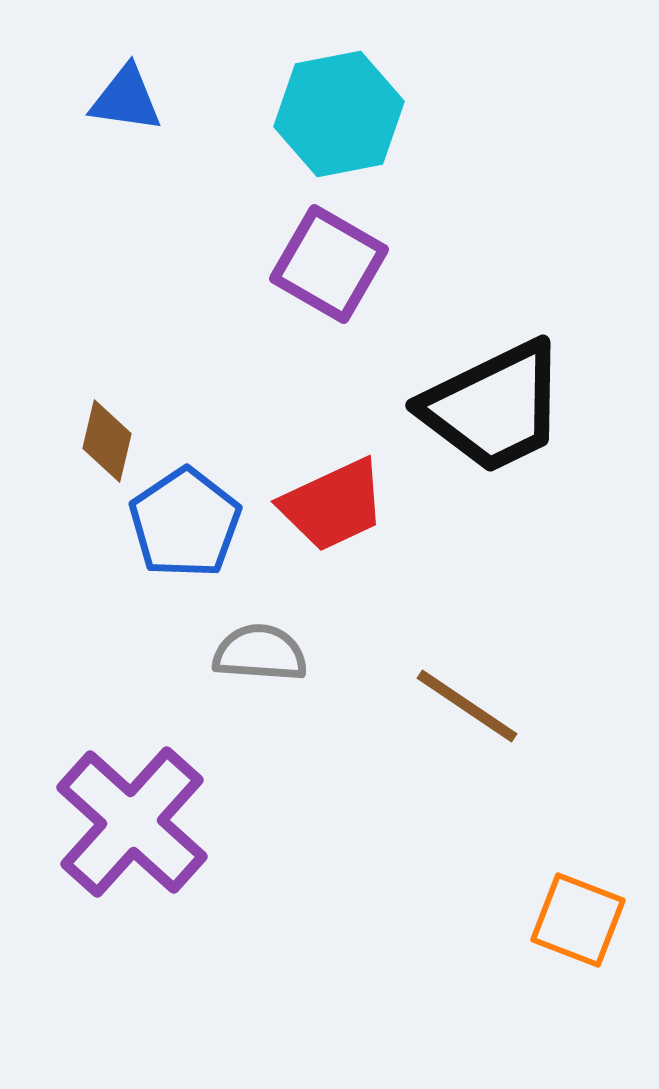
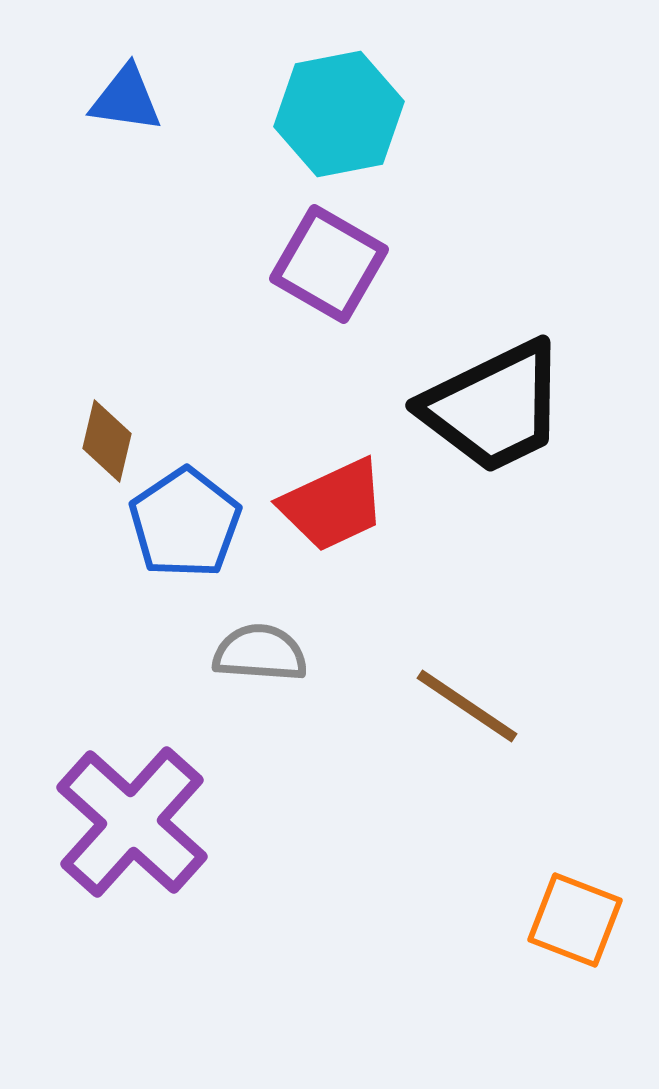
orange square: moved 3 px left
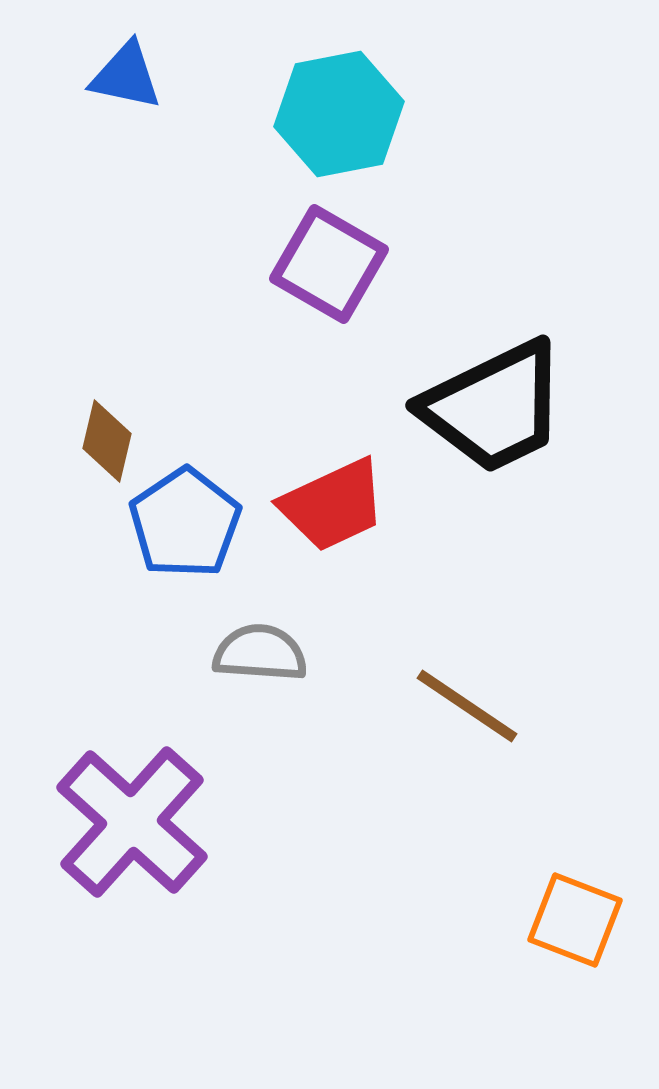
blue triangle: moved 23 px up; rotated 4 degrees clockwise
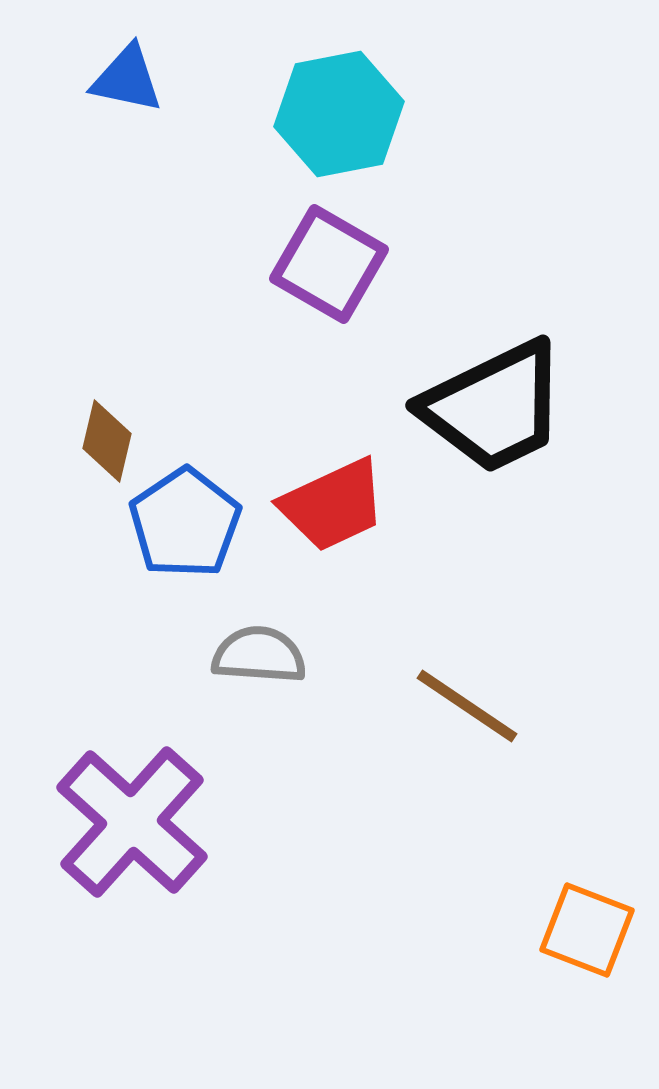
blue triangle: moved 1 px right, 3 px down
gray semicircle: moved 1 px left, 2 px down
orange square: moved 12 px right, 10 px down
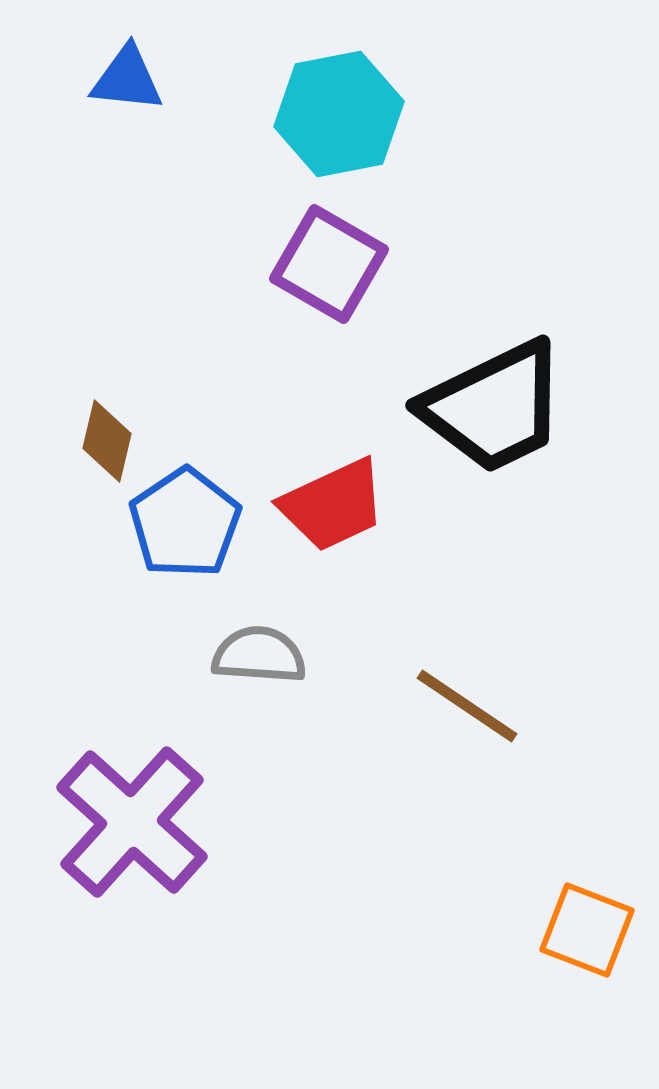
blue triangle: rotated 6 degrees counterclockwise
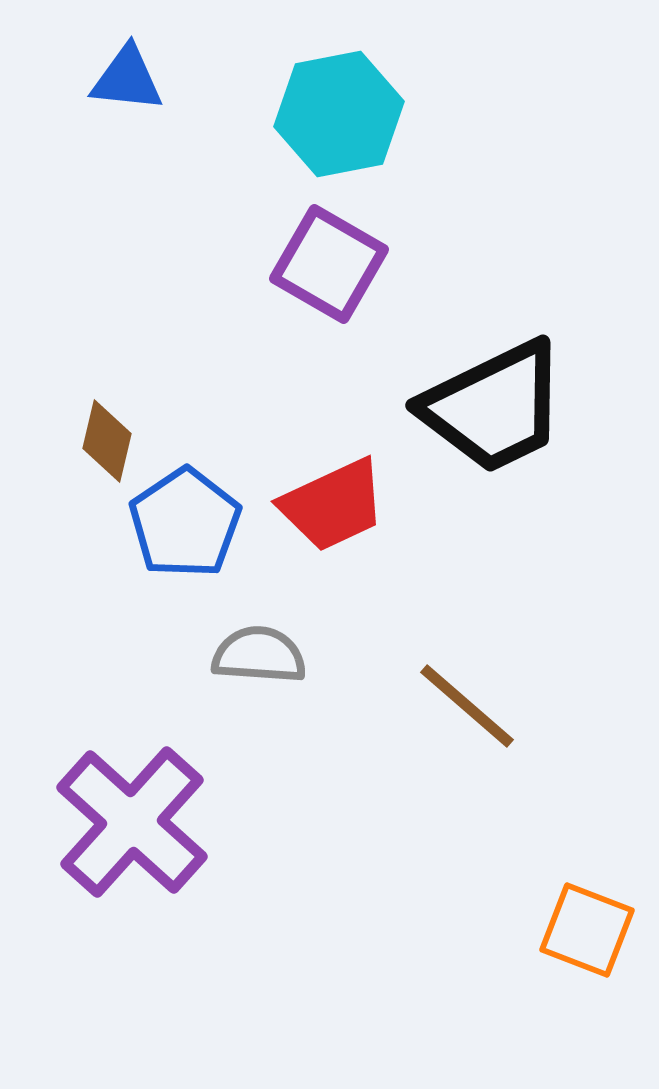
brown line: rotated 7 degrees clockwise
